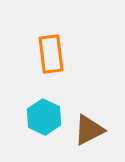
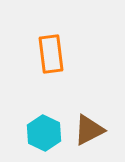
cyan hexagon: moved 16 px down
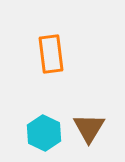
brown triangle: moved 2 px up; rotated 32 degrees counterclockwise
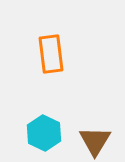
brown triangle: moved 6 px right, 13 px down
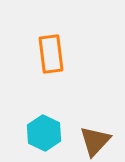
brown triangle: rotated 12 degrees clockwise
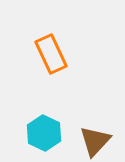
orange rectangle: rotated 18 degrees counterclockwise
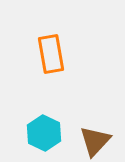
orange rectangle: rotated 15 degrees clockwise
